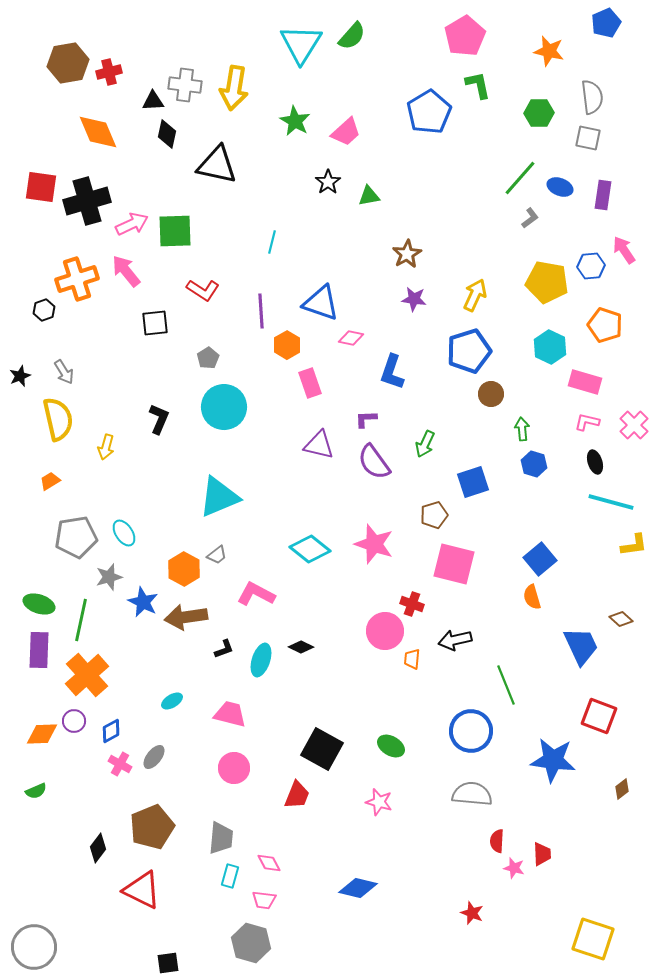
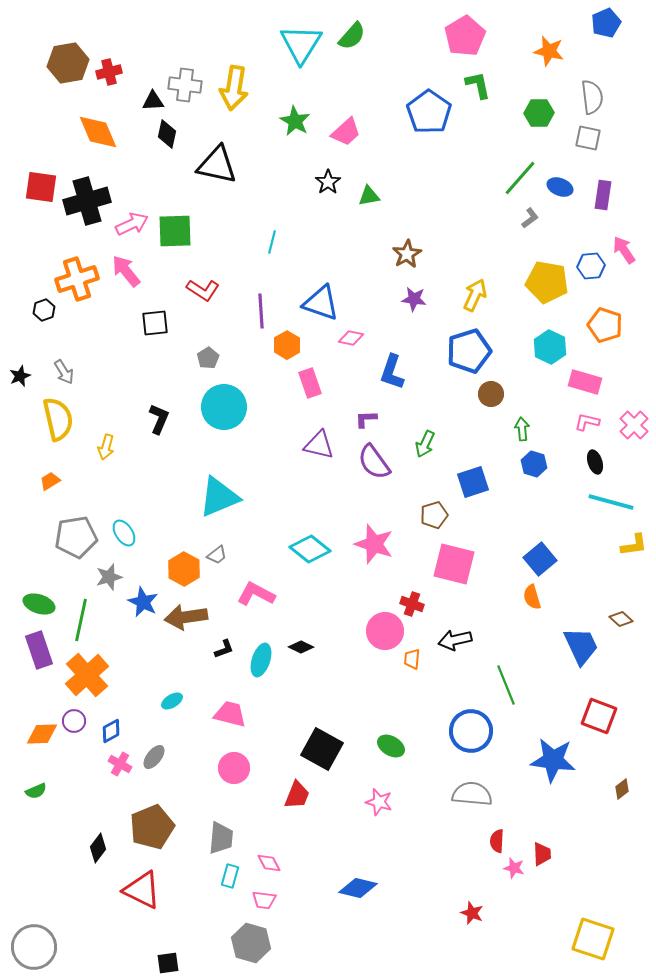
blue pentagon at (429, 112): rotated 6 degrees counterclockwise
purple rectangle at (39, 650): rotated 21 degrees counterclockwise
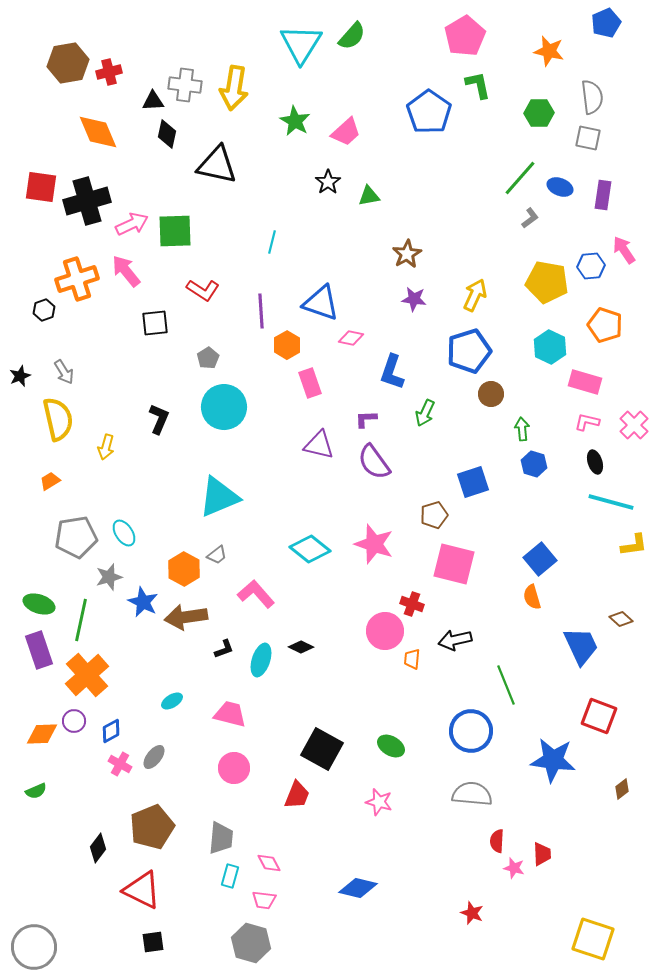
green arrow at (425, 444): moved 31 px up
pink L-shape at (256, 594): rotated 21 degrees clockwise
black square at (168, 963): moved 15 px left, 21 px up
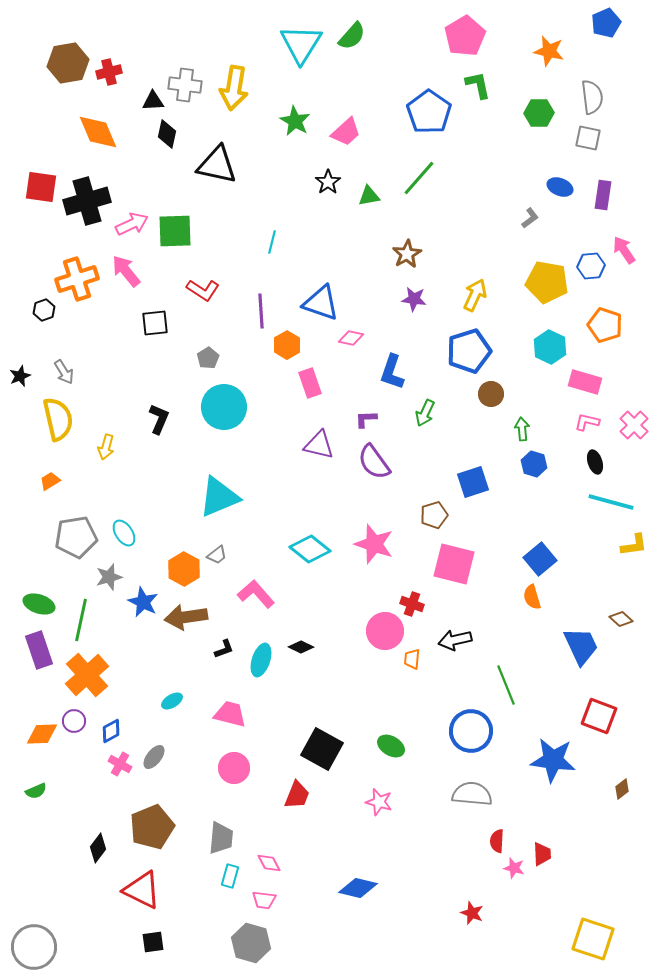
green line at (520, 178): moved 101 px left
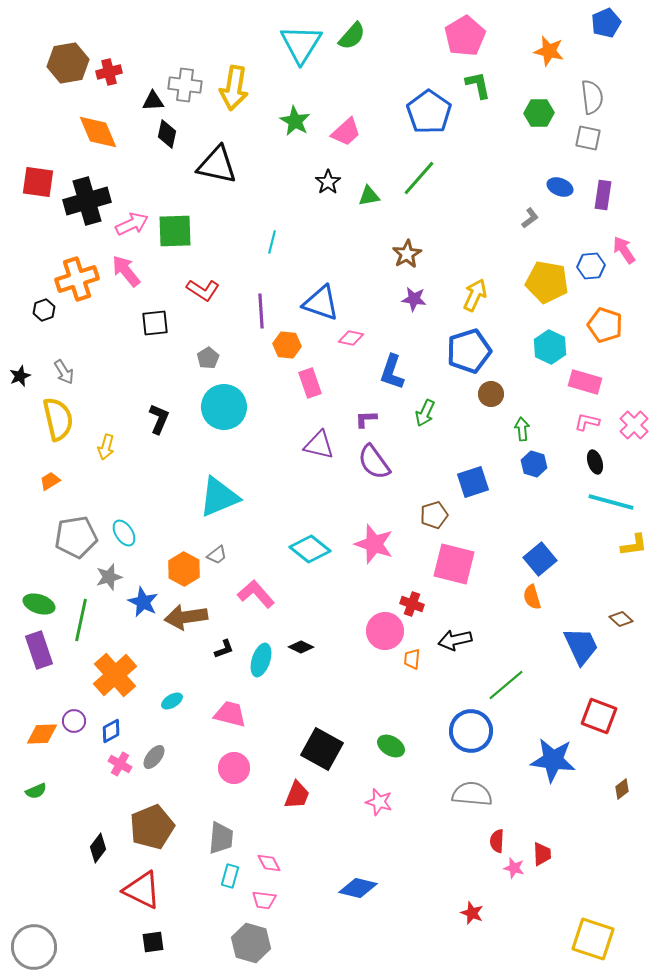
red square at (41, 187): moved 3 px left, 5 px up
orange hexagon at (287, 345): rotated 24 degrees counterclockwise
orange cross at (87, 675): moved 28 px right
green line at (506, 685): rotated 72 degrees clockwise
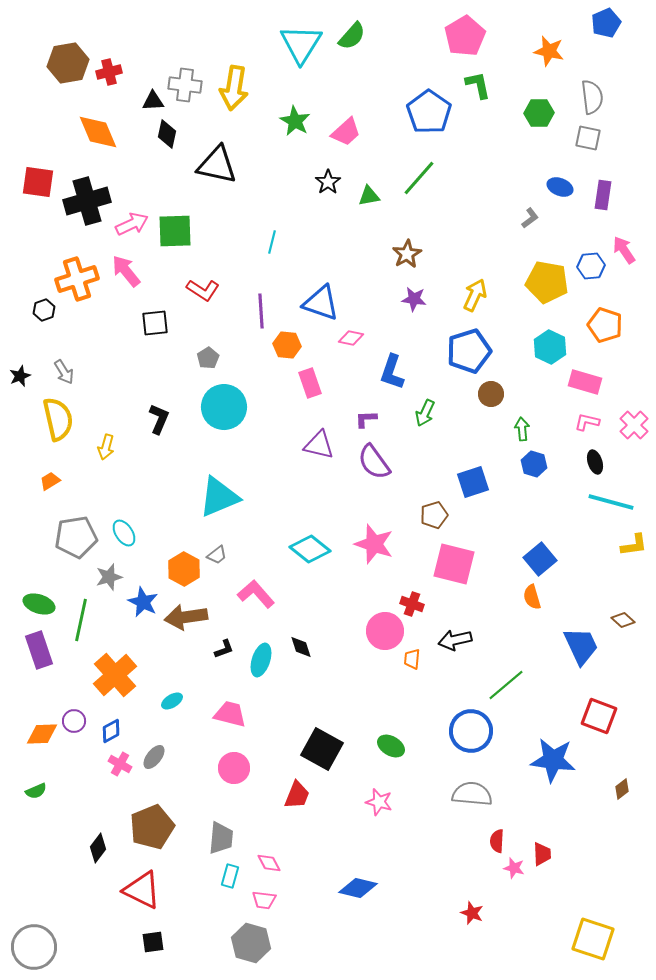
brown diamond at (621, 619): moved 2 px right, 1 px down
black diamond at (301, 647): rotated 45 degrees clockwise
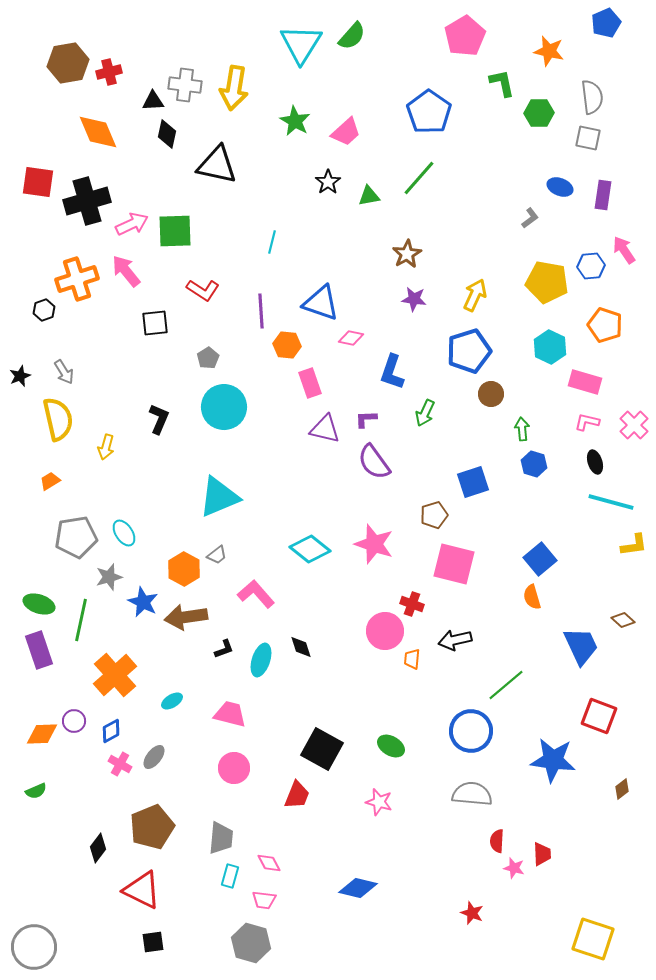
green L-shape at (478, 85): moved 24 px right, 2 px up
purple triangle at (319, 445): moved 6 px right, 16 px up
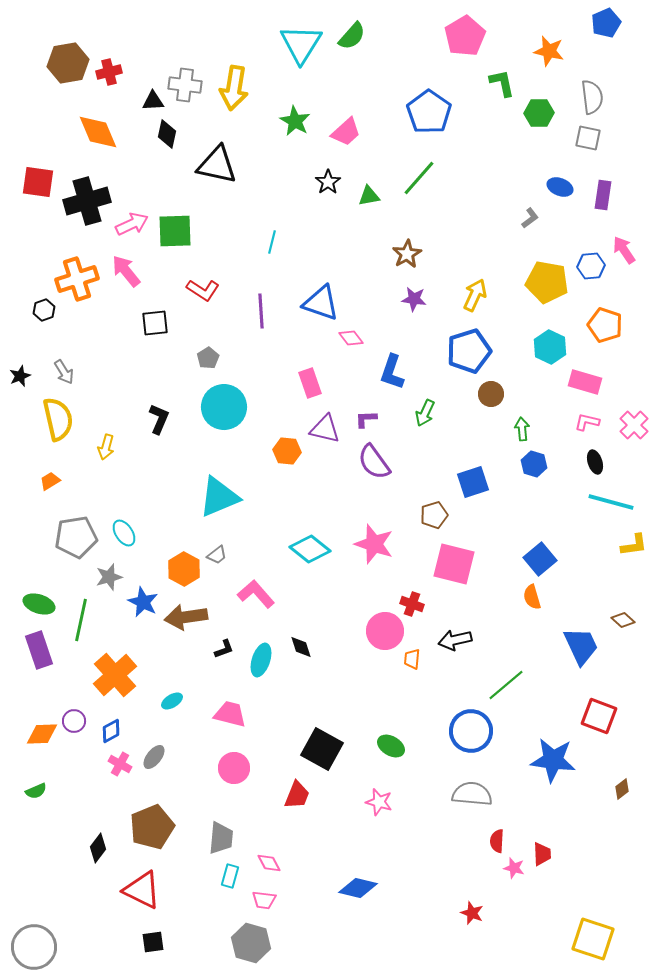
pink diamond at (351, 338): rotated 40 degrees clockwise
orange hexagon at (287, 345): moved 106 px down
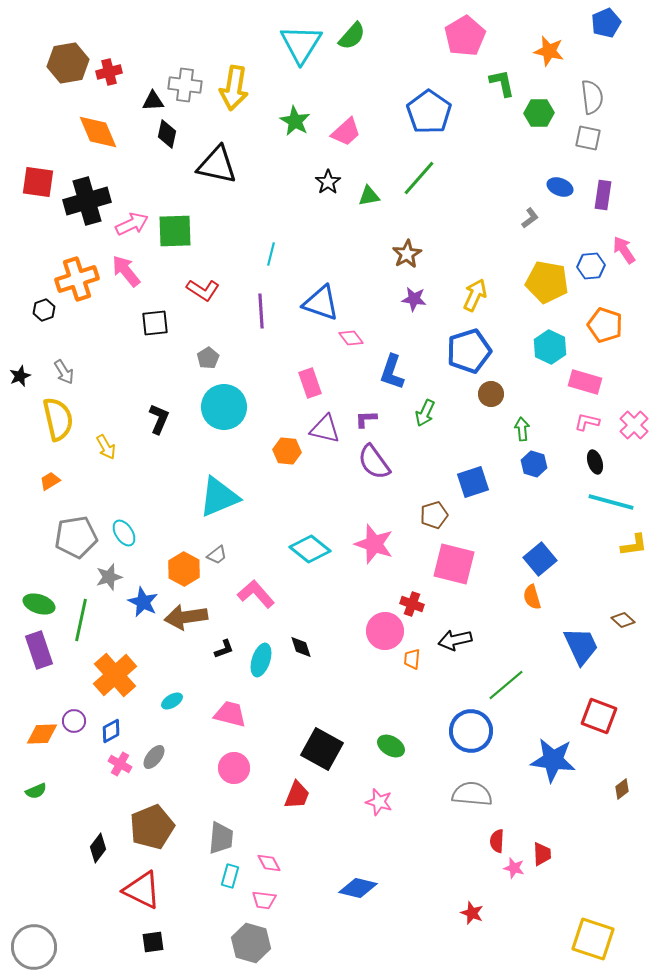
cyan line at (272, 242): moved 1 px left, 12 px down
yellow arrow at (106, 447): rotated 45 degrees counterclockwise
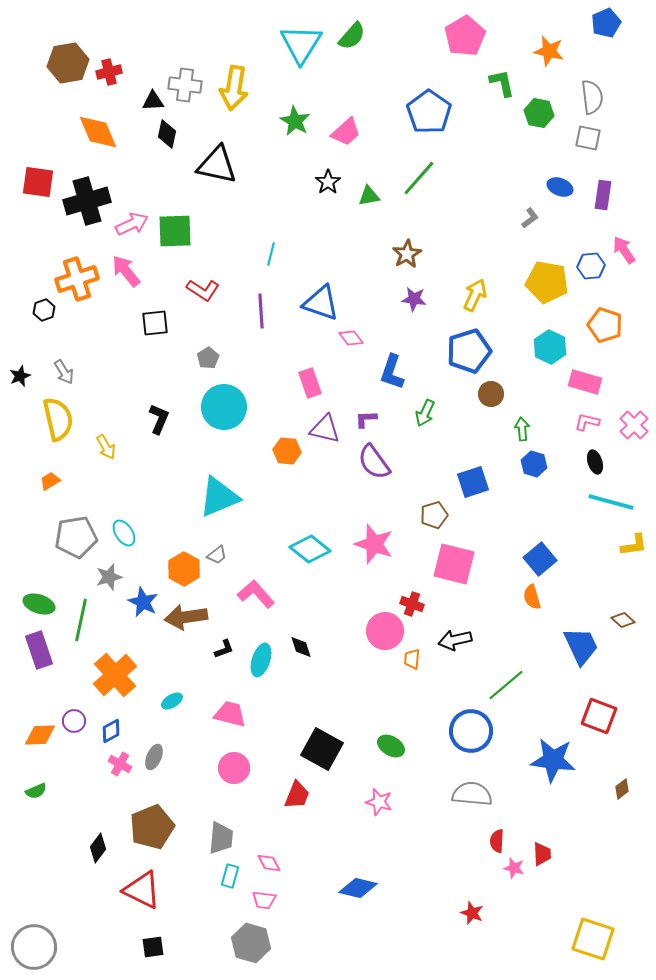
green hexagon at (539, 113): rotated 12 degrees clockwise
orange diamond at (42, 734): moved 2 px left, 1 px down
gray ellipse at (154, 757): rotated 15 degrees counterclockwise
black square at (153, 942): moved 5 px down
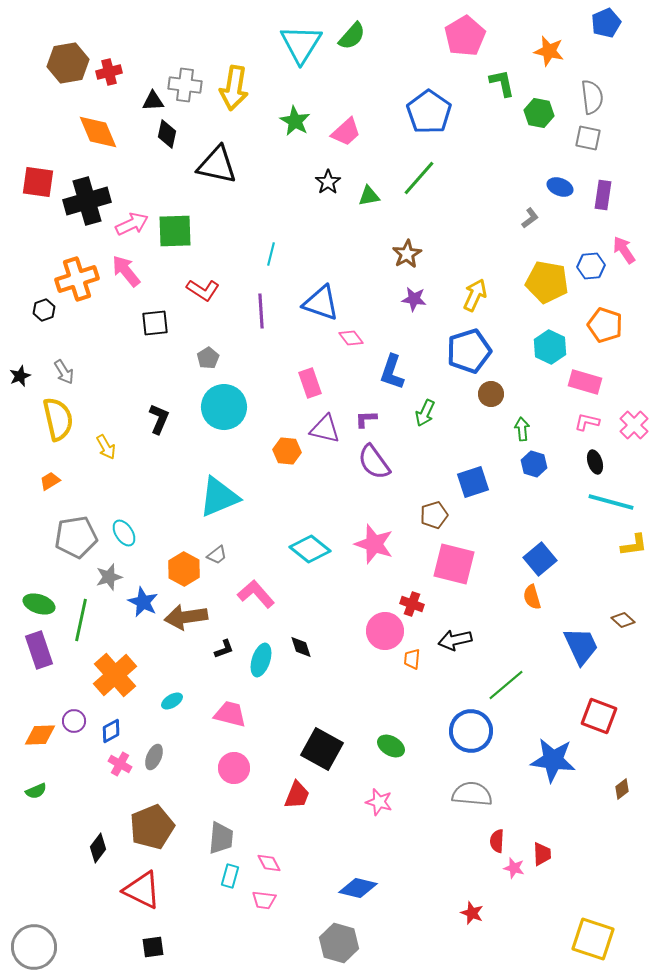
gray hexagon at (251, 943): moved 88 px right
